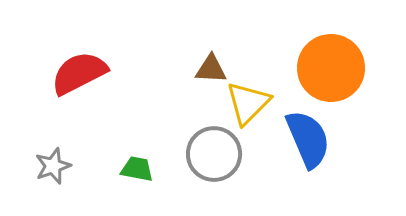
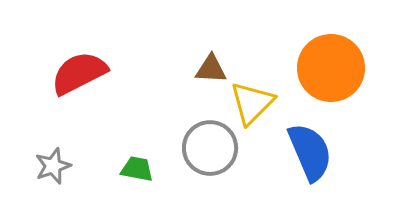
yellow triangle: moved 4 px right
blue semicircle: moved 2 px right, 13 px down
gray circle: moved 4 px left, 6 px up
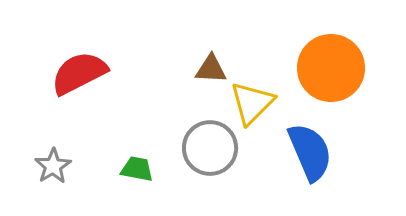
gray star: rotated 12 degrees counterclockwise
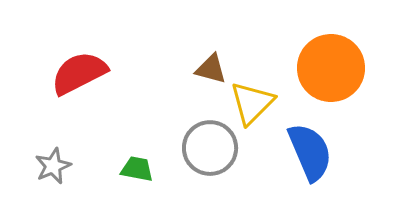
brown triangle: rotated 12 degrees clockwise
gray star: rotated 9 degrees clockwise
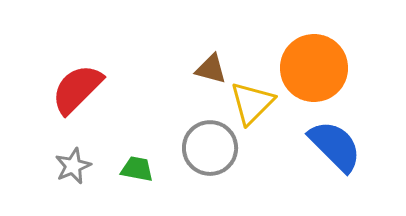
orange circle: moved 17 px left
red semicircle: moved 2 px left, 16 px down; rotated 18 degrees counterclockwise
blue semicircle: moved 25 px right, 6 px up; rotated 22 degrees counterclockwise
gray star: moved 20 px right
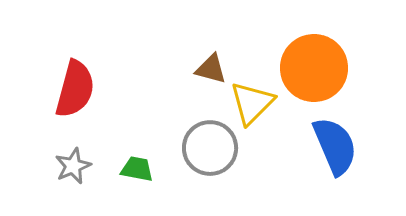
red semicircle: moved 2 px left; rotated 150 degrees clockwise
blue semicircle: rotated 22 degrees clockwise
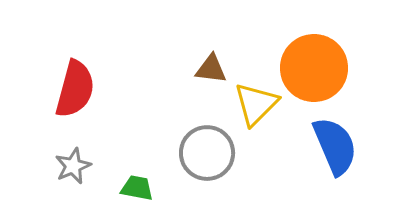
brown triangle: rotated 8 degrees counterclockwise
yellow triangle: moved 4 px right, 1 px down
gray circle: moved 3 px left, 5 px down
green trapezoid: moved 19 px down
